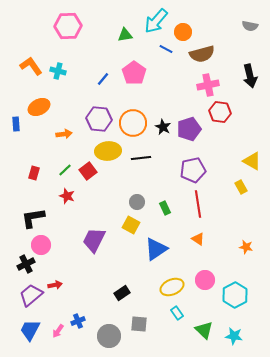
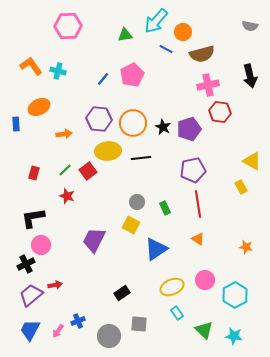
pink pentagon at (134, 73): moved 2 px left, 2 px down; rotated 10 degrees clockwise
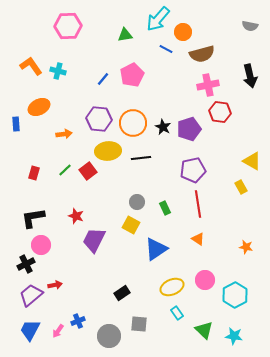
cyan arrow at (156, 21): moved 2 px right, 2 px up
red star at (67, 196): moved 9 px right, 20 px down
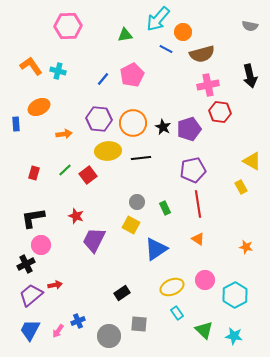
red square at (88, 171): moved 4 px down
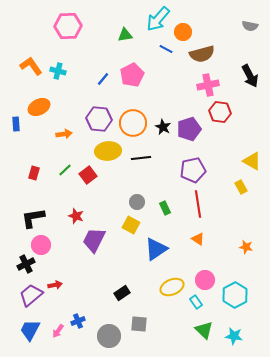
black arrow at (250, 76): rotated 15 degrees counterclockwise
cyan rectangle at (177, 313): moved 19 px right, 11 px up
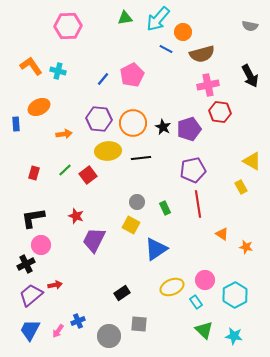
green triangle at (125, 35): moved 17 px up
orange triangle at (198, 239): moved 24 px right, 5 px up
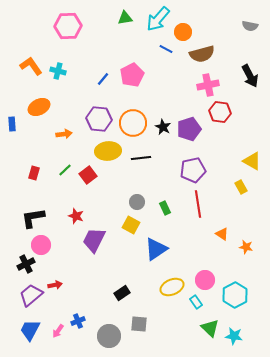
blue rectangle at (16, 124): moved 4 px left
green triangle at (204, 330): moved 6 px right, 2 px up
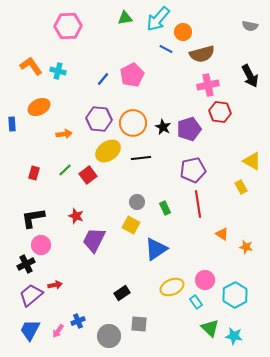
yellow ellipse at (108, 151): rotated 30 degrees counterclockwise
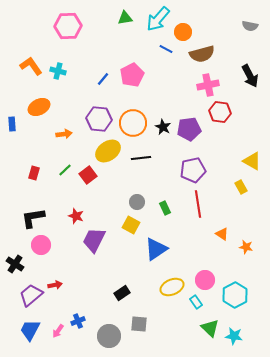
purple pentagon at (189, 129): rotated 10 degrees clockwise
black cross at (26, 264): moved 11 px left; rotated 30 degrees counterclockwise
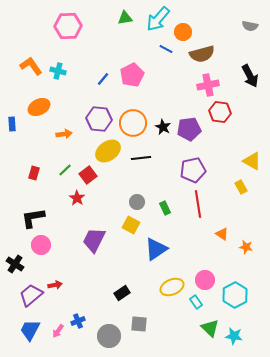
red star at (76, 216): moved 1 px right, 18 px up; rotated 14 degrees clockwise
